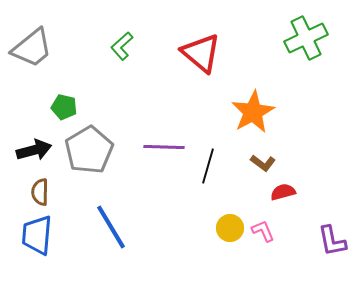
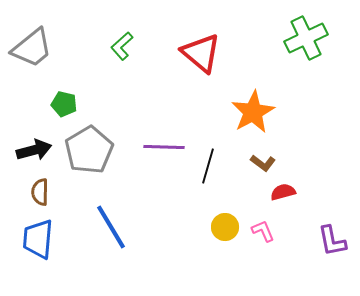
green pentagon: moved 3 px up
yellow circle: moved 5 px left, 1 px up
blue trapezoid: moved 1 px right, 4 px down
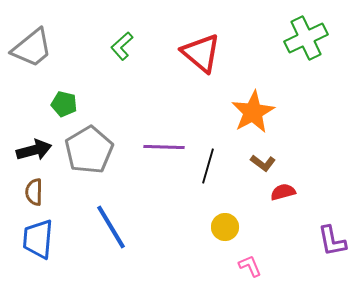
brown semicircle: moved 6 px left
pink L-shape: moved 13 px left, 35 px down
